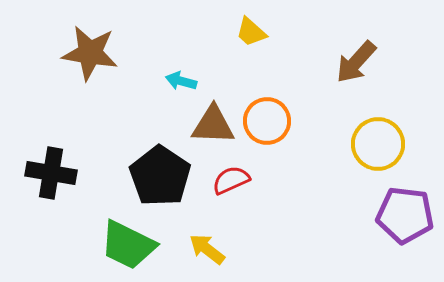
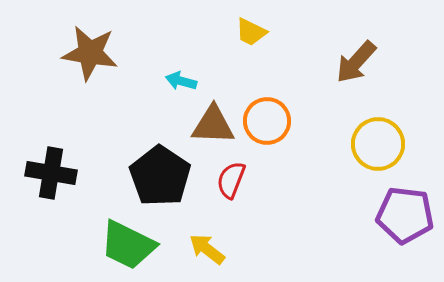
yellow trapezoid: rotated 16 degrees counterclockwise
red semicircle: rotated 45 degrees counterclockwise
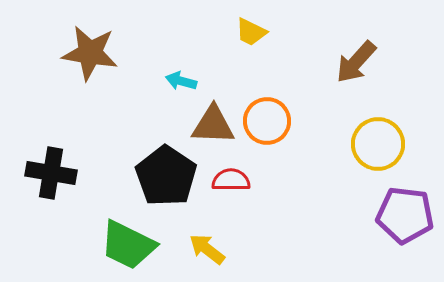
black pentagon: moved 6 px right
red semicircle: rotated 69 degrees clockwise
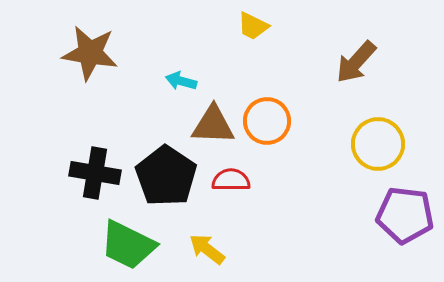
yellow trapezoid: moved 2 px right, 6 px up
black cross: moved 44 px right
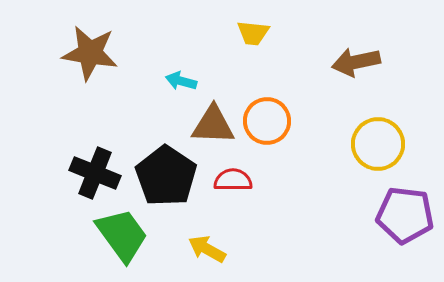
yellow trapezoid: moved 7 px down; rotated 20 degrees counterclockwise
brown arrow: rotated 36 degrees clockwise
black cross: rotated 12 degrees clockwise
red semicircle: moved 2 px right
green trapezoid: moved 6 px left, 10 px up; rotated 152 degrees counterclockwise
yellow arrow: rotated 9 degrees counterclockwise
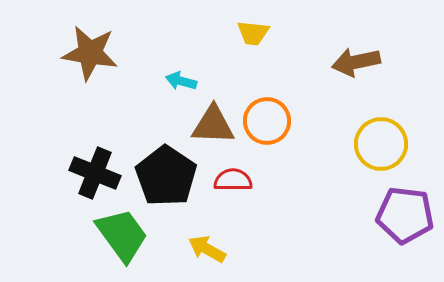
yellow circle: moved 3 px right
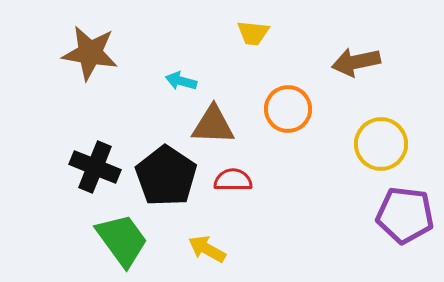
orange circle: moved 21 px right, 12 px up
black cross: moved 6 px up
green trapezoid: moved 5 px down
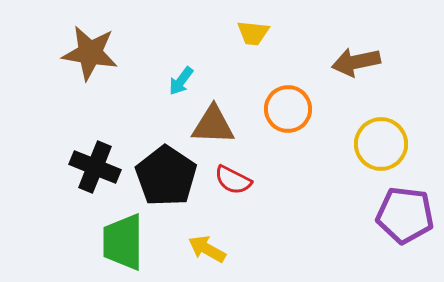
cyan arrow: rotated 68 degrees counterclockwise
red semicircle: rotated 153 degrees counterclockwise
green trapezoid: moved 1 px right, 2 px down; rotated 144 degrees counterclockwise
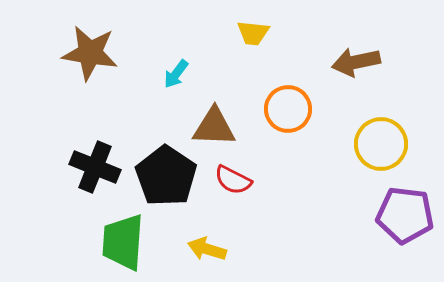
cyan arrow: moved 5 px left, 7 px up
brown triangle: moved 1 px right, 2 px down
green trapezoid: rotated 4 degrees clockwise
yellow arrow: rotated 12 degrees counterclockwise
